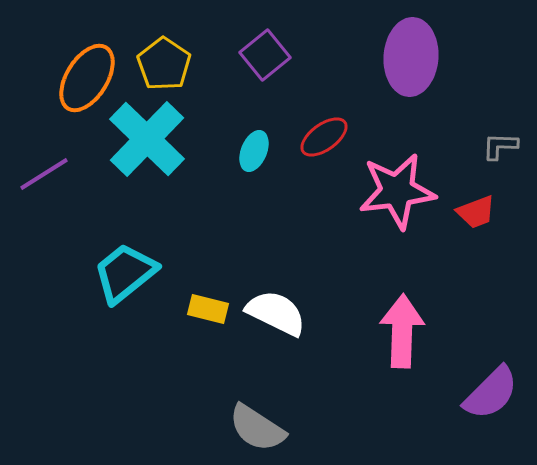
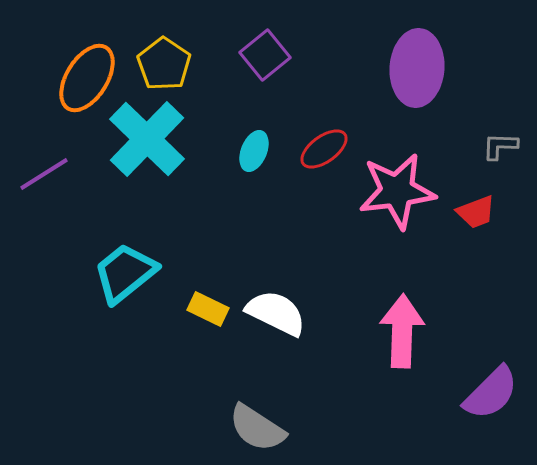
purple ellipse: moved 6 px right, 11 px down
red ellipse: moved 12 px down
yellow rectangle: rotated 12 degrees clockwise
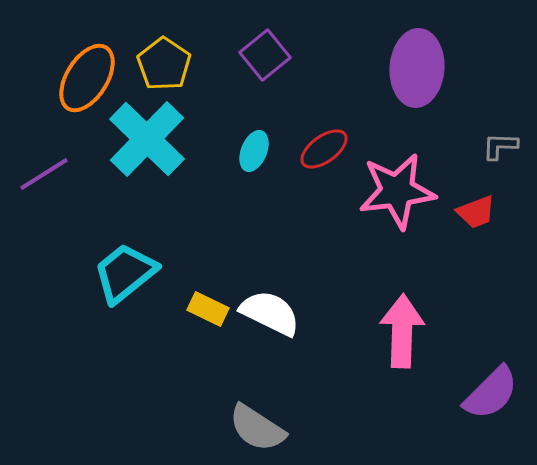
white semicircle: moved 6 px left
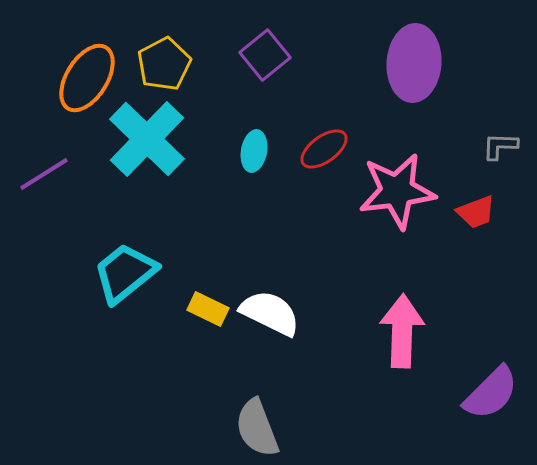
yellow pentagon: rotated 10 degrees clockwise
purple ellipse: moved 3 px left, 5 px up
cyan ellipse: rotated 12 degrees counterclockwise
gray semicircle: rotated 36 degrees clockwise
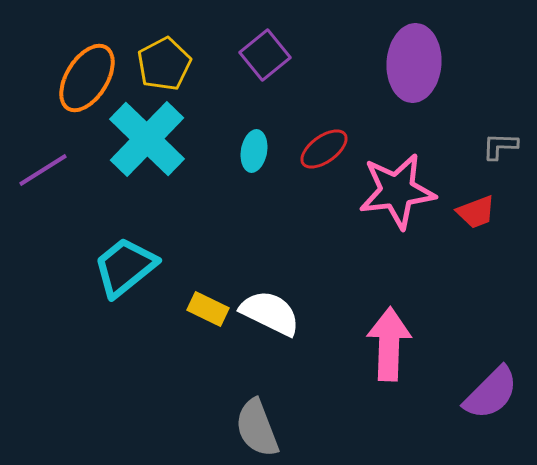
purple line: moved 1 px left, 4 px up
cyan trapezoid: moved 6 px up
pink arrow: moved 13 px left, 13 px down
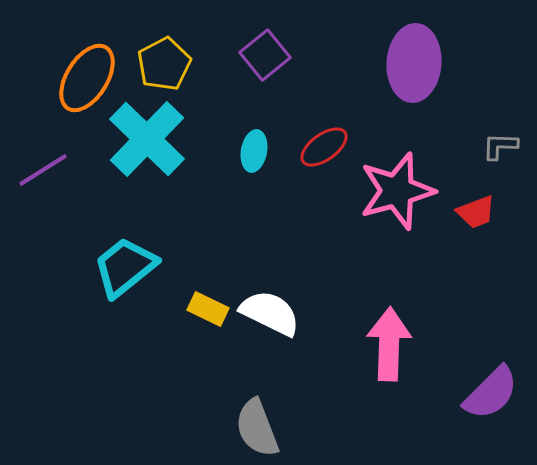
red ellipse: moved 2 px up
pink star: rotated 8 degrees counterclockwise
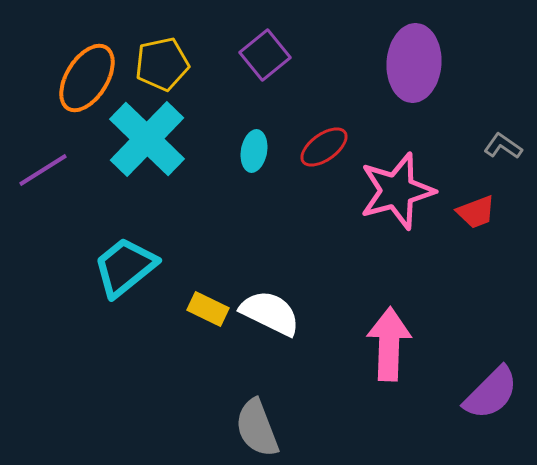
yellow pentagon: moved 2 px left; rotated 16 degrees clockwise
gray L-shape: moved 3 px right; rotated 33 degrees clockwise
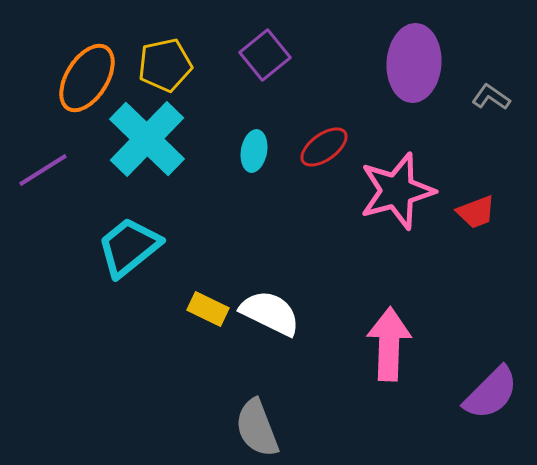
yellow pentagon: moved 3 px right, 1 px down
gray L-shape: moved 12 px left, 49 px up
cyan trapezoid: moved 4 px right, 20 px up
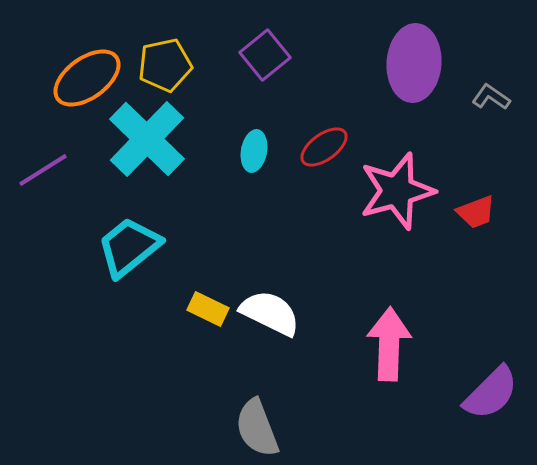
orange ellipse: rotated 22 degrees clockwise
